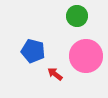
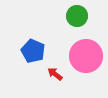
blue pentagon: rotated 10 degrees clockwise
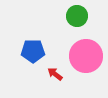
blue pentagon: rotated 25 degrees counterclockwise
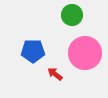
green circle: moved 5 px left, 1 px up
pink circle: moved 1 px left, 3 px up
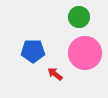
green circle: moved 7 px right, 2 px down
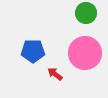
green circle: moved 7 px right, 4 px up
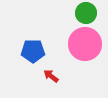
pink circle: moved 9 px up
red arrow: moved 4 px left, 2 px down
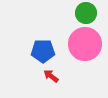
blue pentagon: moved 10 px right
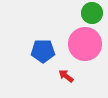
green circle: moved 6 px right
red arrow: moved 15 px right
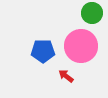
pink circle: moved 4 px left, 2 px down
